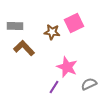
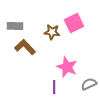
brown L-shape: moved 1 px right, 1 px up
purple line: rotated 32 degrees counterclockwise
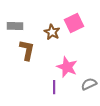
brown star: rotated 21 degrees clockwise
brown L-shape: moved 2 px right, 3 px down; rotated 55 degrees clockwise
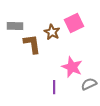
brown L-shape: moved 5 px right, 6 px up; rotated 20 degrees counterclockwise
pink star: moved 5 px right
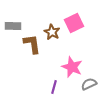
gray rectangle: moved 2 px left
purple line: rotated 16 degrees clockwise
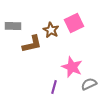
brown star: moved 1 px left, 2 px up
brown L-shape: rotated 85 degrees clockwise
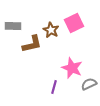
pink star: moved 1 px down
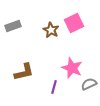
gray rectangle: rotated 21 degrees counterclockwise
brown L-shape: moved 8 px left, 28 px down
